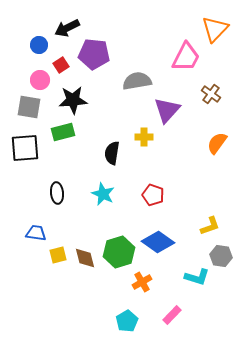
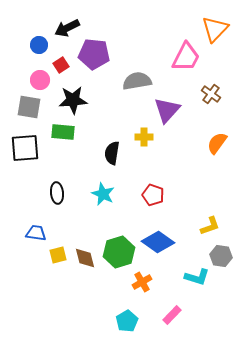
green rectangle: rotated 20 degrees clockwise
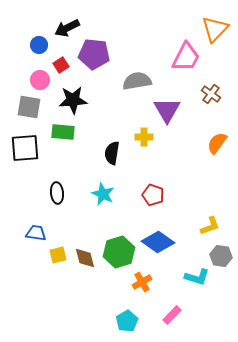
purple triangle: rotated 12 degrees counterclockwise
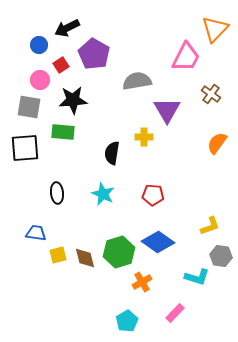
purple pentagon: rotated 24 degrees clockwise
red pentagon: rotated 15 degrees counterclockwise
pink rectangle: moved 3 px right, 2 px up
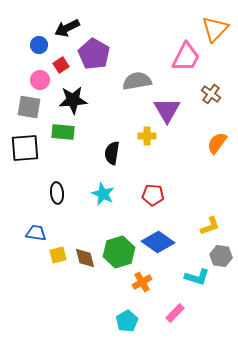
yellow cross: moved 3 px right, 1 px up
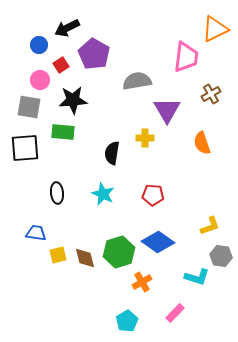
orange triangle: rotated 20 degrees clockwise
pink trapezoid: rotated 20 degrees counterclockwise
brown cross: rotated 24 degrees clockwise
yellow cross: moved 2 px left, 2 px down
orange semicircle: moved 15 px left; rotated 55 degrees counterclockwise
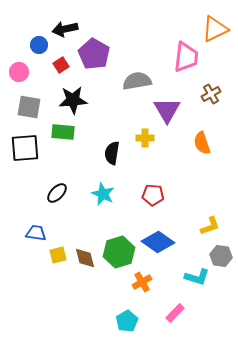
black arrow: moved 2 px left, 1 px down; rotated 15 degrees clockwise
pink circle: moved 21 px left, 8 px up
black ellipse: rotated 50 degrees clockwise
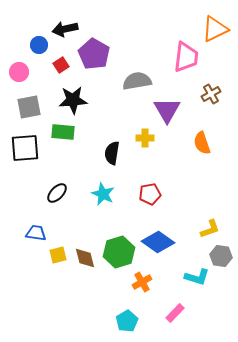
gray square: rotated 20 degrees counterclockwise
red pentagon: moved 3 px left, 1 px up; rotated 15 degrees counterclockwise
yellow L-shape: moved 3 px down
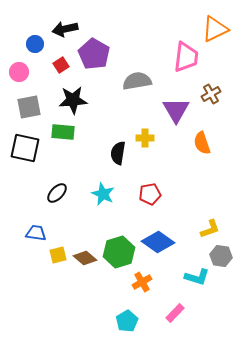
blue circle: moved 4 px left, 1 px up
purple triangle: moved 9 px right
black square: rotated 16 degrees clockwise
black semicircle: moved 6 px right
brown diamond: rotated 35 degrees counterclockwise
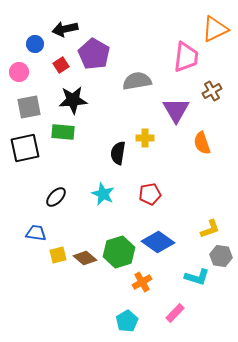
brown cross: moved 1 px right, 3 px up
black square: rotated 24 degrees counterclockwise
black ellipse: moved 1 px left, 4 px down
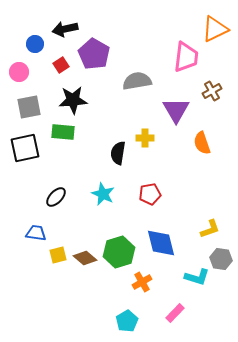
blue diamond: moved 3 px right, 1 px down; rotated 40 degrees clockwise
gray hexagon: moved 3 px down
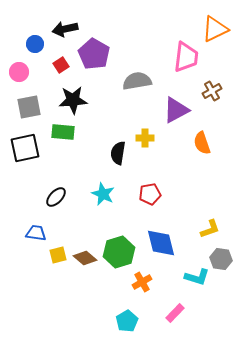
purple triangle: rotated 32 degrees clockwise
